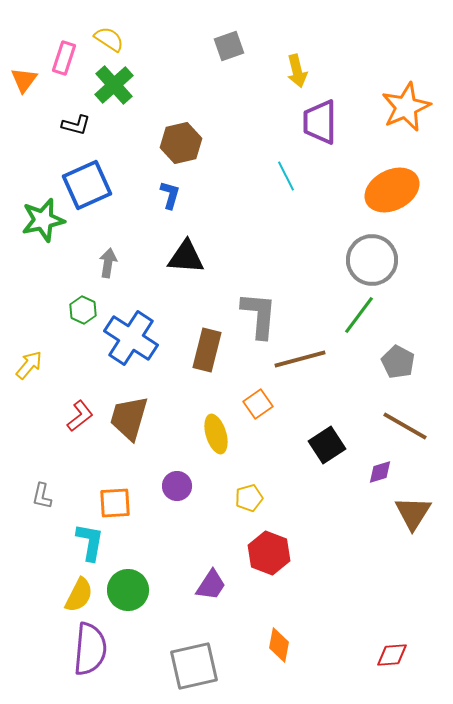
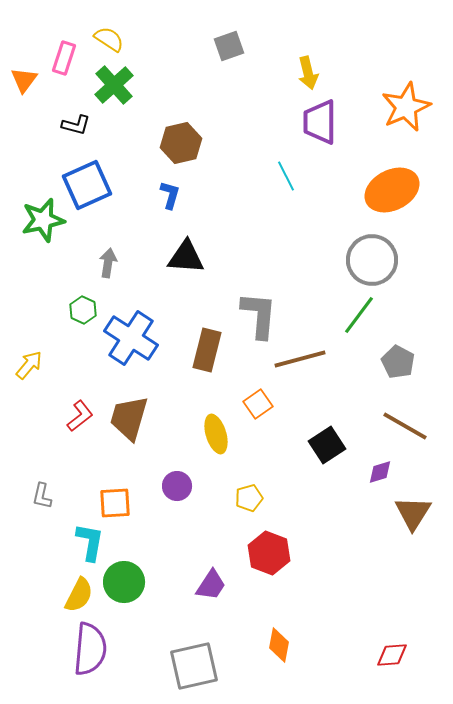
yellow arrow at (297, 71): moved 11 px right, 2 px down
green circle at (128, 590): moved 4 px left, 8 px up
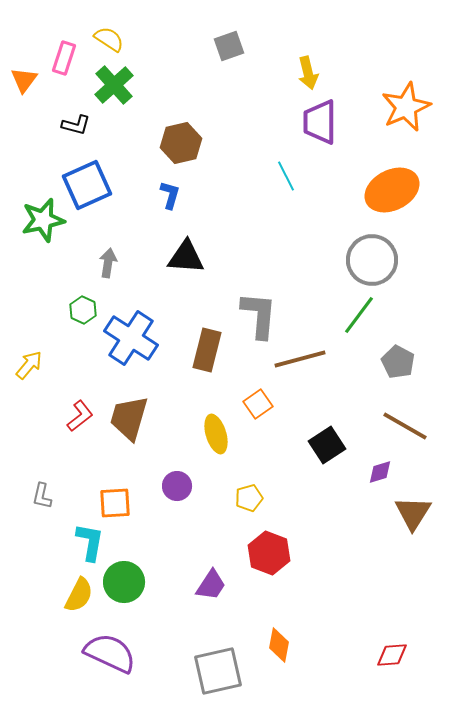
purple semicircle at (90, 649): moved 20 px right, 4 px down; rotated 70 degrees counterclockwise
gray square at (194, 666): moved 24 px right, 5 px down
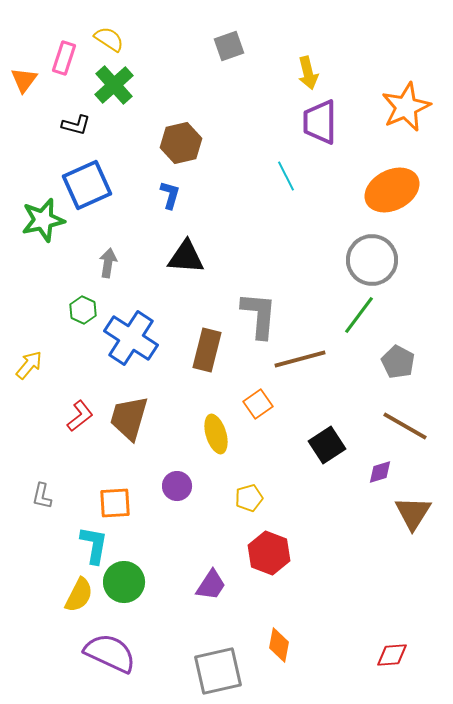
cyan L-shape at (90, 542): moved 4 px right, 3 px down
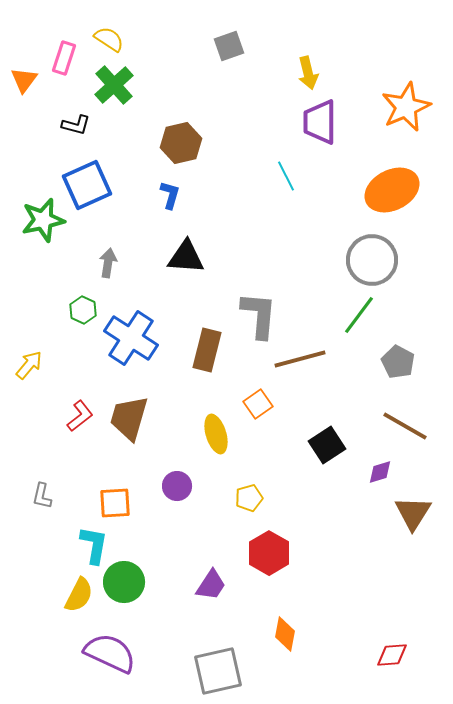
red hexagon at (269, 553): rotated 9 degrees clockwise
orange diamond at (279, 645): moved 6 px right, 11 px up
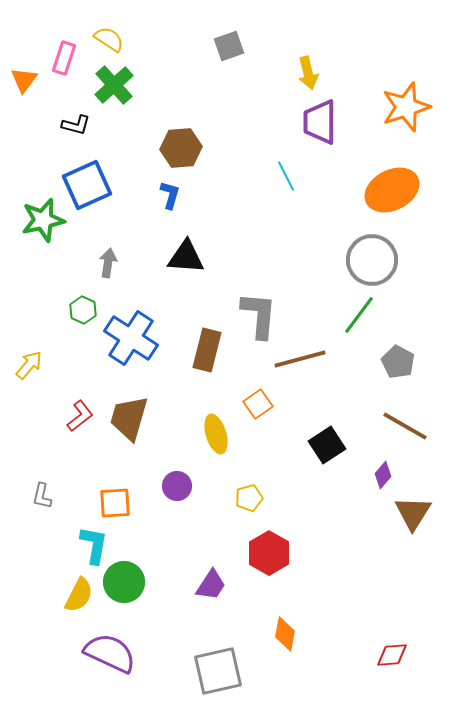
orange star at (406, 107): rotated 6 degrees clockwise
brown hexagon at (181, 143): moved 5 px down; rotated 9 degrees clockwise
purple diamond at (380, 472): moved 3 px right, 3 px down; rotated 32 degrees counterclockwise
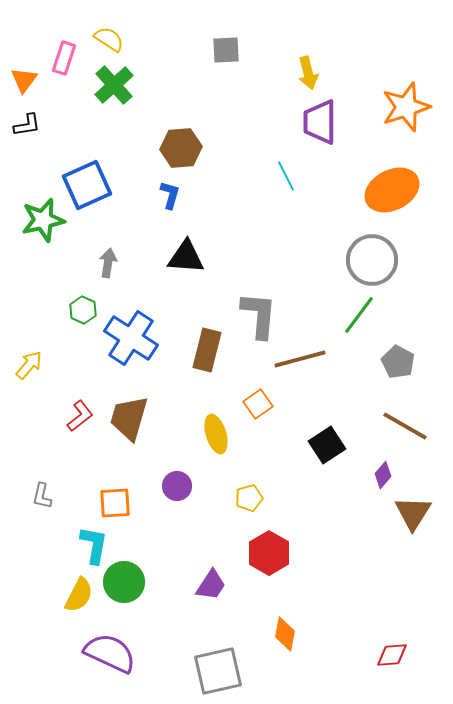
gray square at (229, 46): moved 3 px left, 4 px down; rotated 16 degrees clockwise
black L-shape at (76, 125): moved 49 px left; rotated 24 degrees counterclockwise
